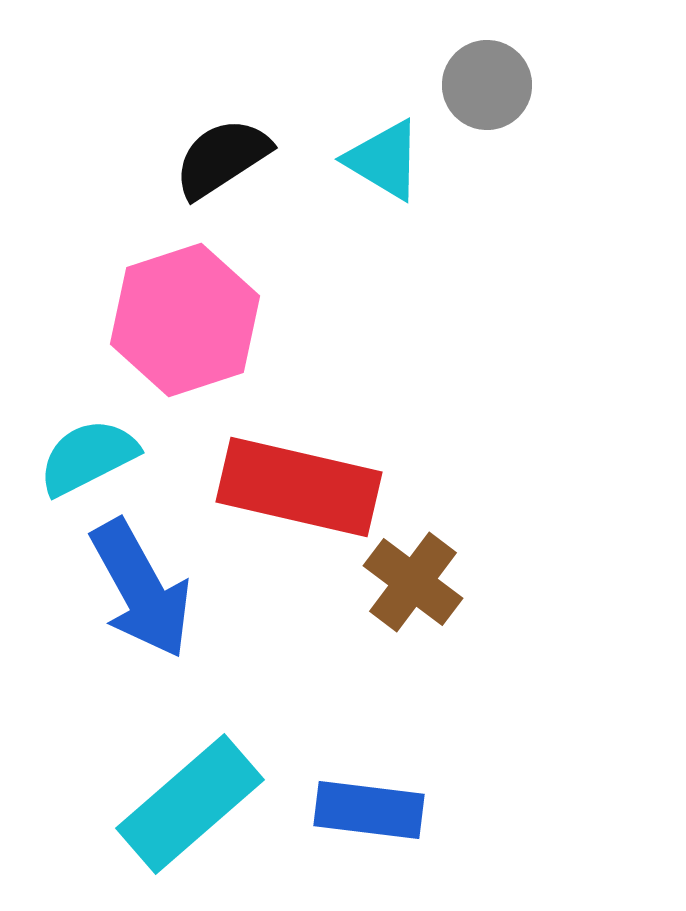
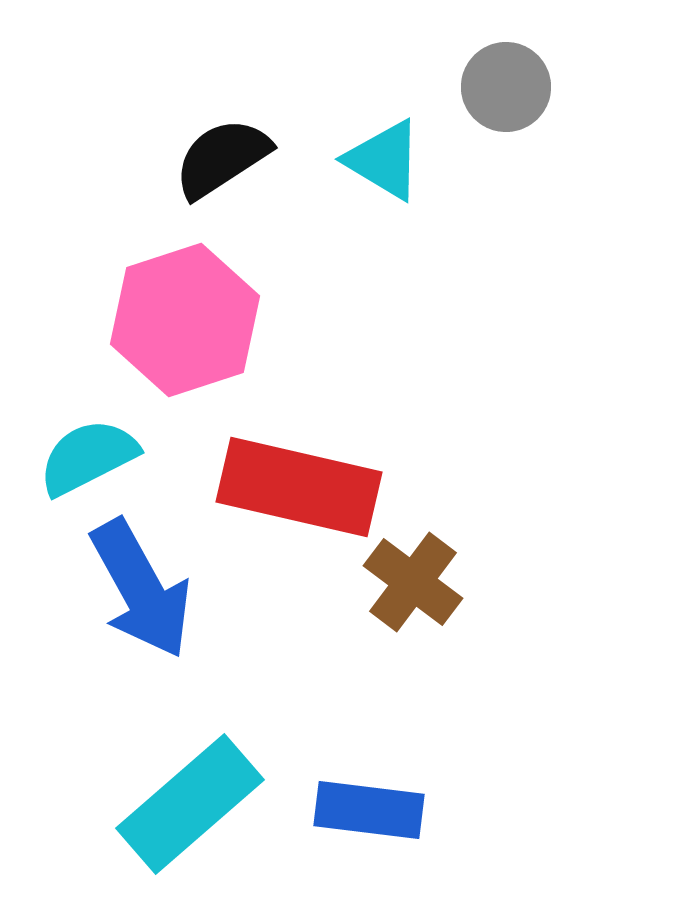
gray circle: moved 19 px right, 2 px down
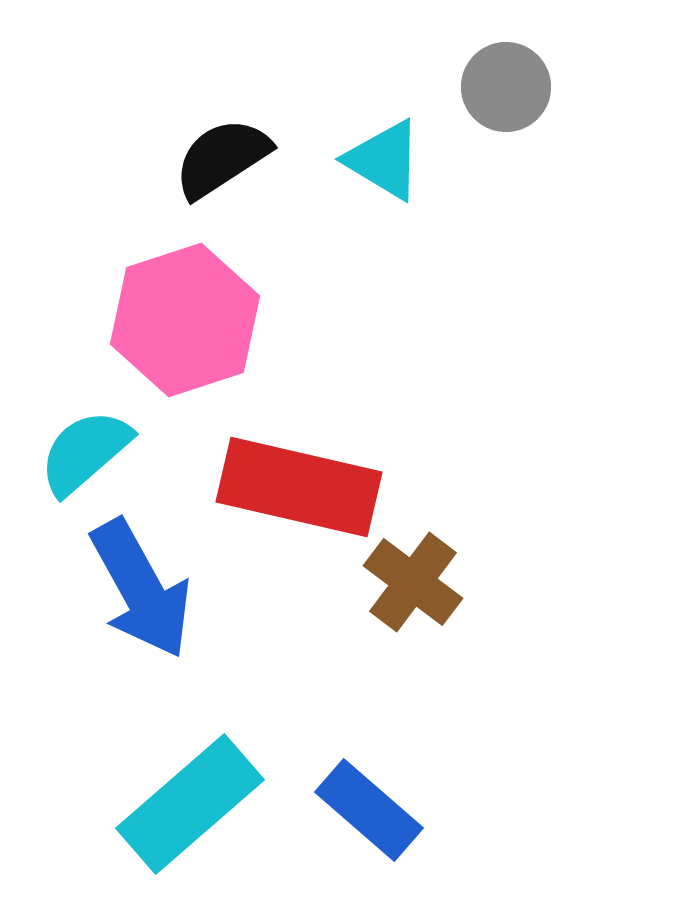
cyan semicircle: moved 3 px left, 5 px up; rotated 14 degrees counterclockwise
blue rectangle: rotated 34 degrees clockwise
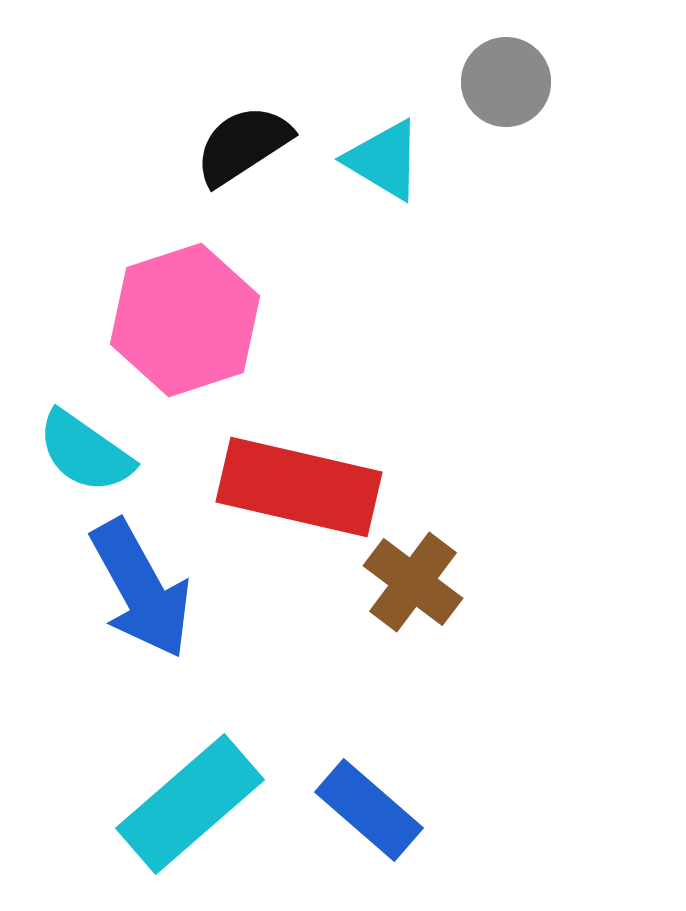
gray circle: moved 5 px up
black semicircle: moved 21 px right, 13 px up
cyan semicircle: rotated 104 degrees counterclockwise
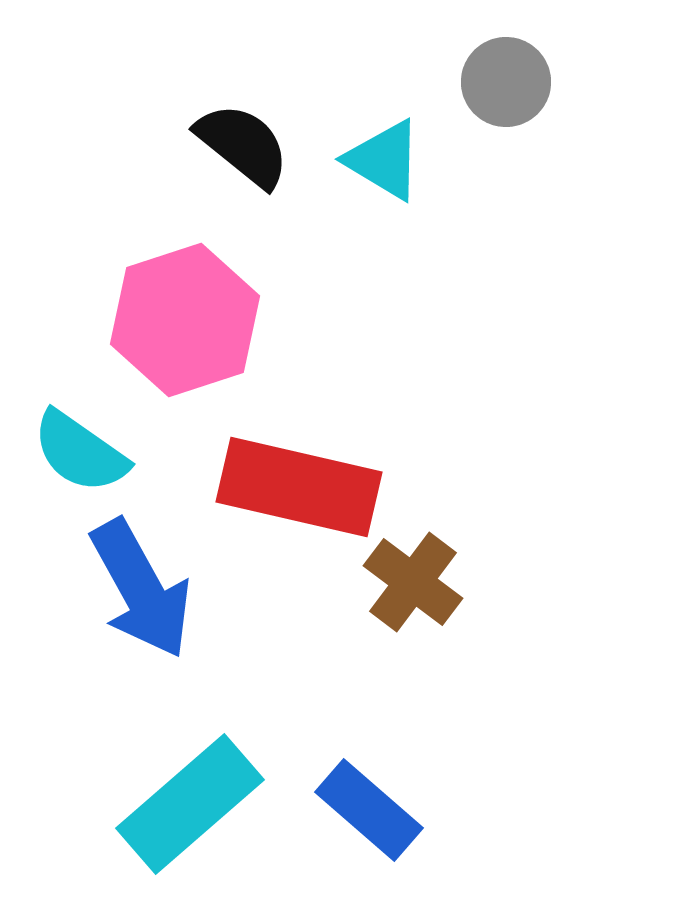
black semicircle: rotated 72 degrees clockwise
cyan semicircle: moved 5 px left
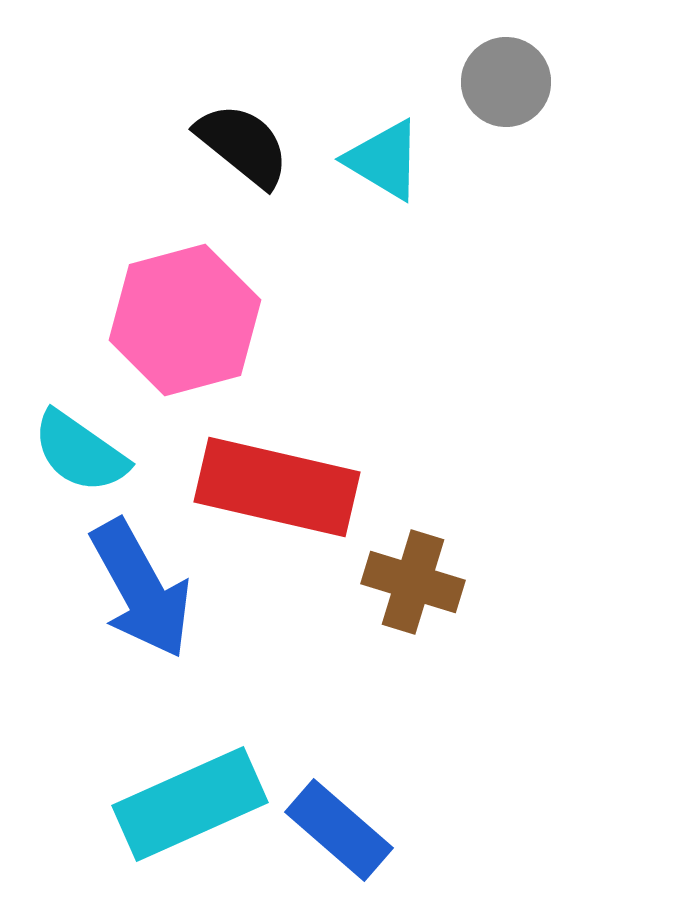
pink hexagon: rotated 3 degrees clockwise
red rectangle: moved 22 px left
brown cross: rotated 20 degrees counterclockwise
cyan rectangle: rotated 17 degrees clockwise
blue rectangle: moved 30 px left, 20 px down
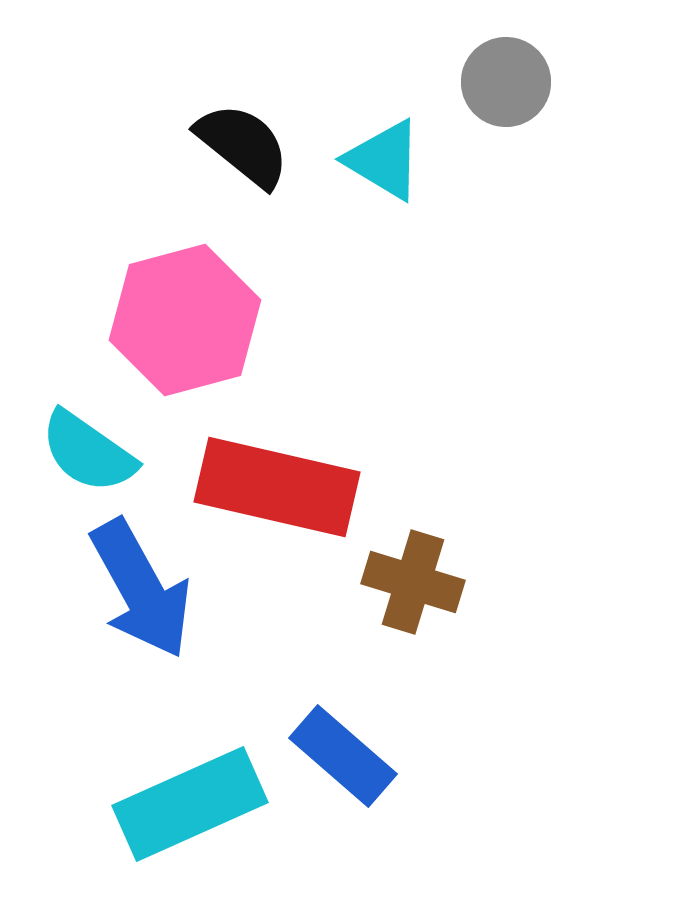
cyan semicircle: moved 8 px right
blue rectangle: moved 4 px right, 74 px up
